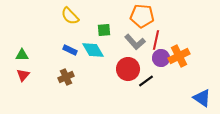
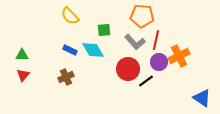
purple circle: moved 2 px left, 4 px down
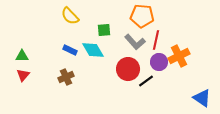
green triangle: moved 1 px down
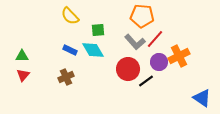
green square: moved 6 px left
red line: moved 1 px left, 1 px up; rotated 30 degrees clockwise
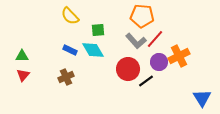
gray L-shape: moved 1 px right, 1 px up
blue triangle: rotated 24 degrees clockwise
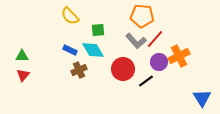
red circle: moved 5 px left
brown cross: moved 13 px right, 7 px up
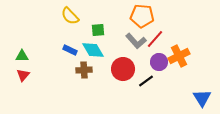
brown cross: moved 5 px right; rotated 21 degrees clockwise
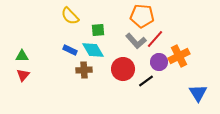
blue triangle: moved 4 px left, 5 px up
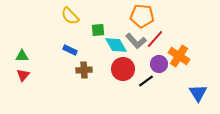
cyan diamond: moved 23 px right, 5 px up
orange cross: rotated 30 degrees counterclockwise
purple circle: moved 2 px down
